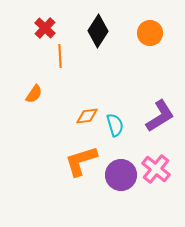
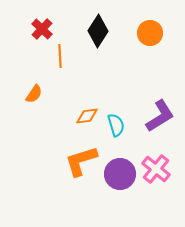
red cross: moved 3 px left, 1 px down
cyan semicircle: moved 1 px right
purple circle: moved 1 px left, 1 px up
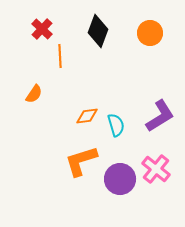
black diamond: rotated 12 degrees counterclockwise
purple circle: moved 5 px down
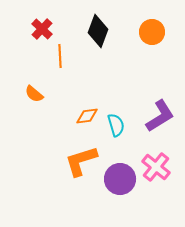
orange circle: moved 2 px right, 1 px up
orange semicircle: rotated 96 degrees clockwise
pink cross: moved 2 px up
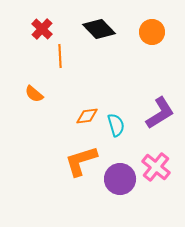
black diamond: moved 1 px right, 2 px up; rotated 64 degrees counterclockwise
purple L-shape: moved 3 px up
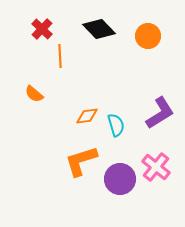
orange circle: moved 4 px left, 4 px down
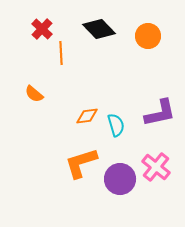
orange line: moved 1 px right, 3 px up
purple L-shape: rotated 20 degrees clockwise
orange L-shape: moved 2 px down
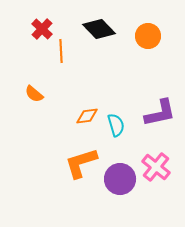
orange line: moved 2 px up
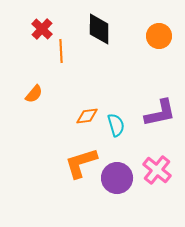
black diamond: rotated 44 degrees clockwise
orange circle: moved 11 px right
orange semicircle: rotated 90 degrees counterclockwise
pink cross: moved 1 px right, 3 px down
purple circle: moved 3 px left, 1 px up
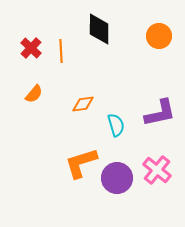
red cross: moved 11 px left, 19 px down
orange diamond: moved 4 px left, 12 px up
